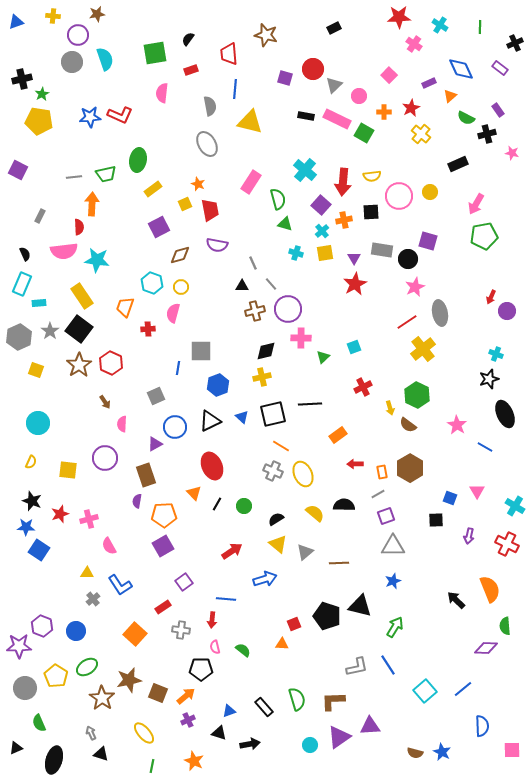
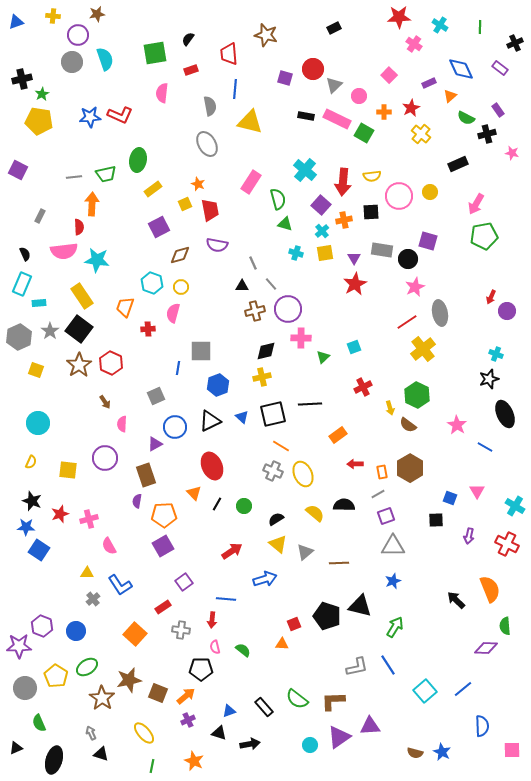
green semicircle at (297, 699): rotated 145 degrees clockwise
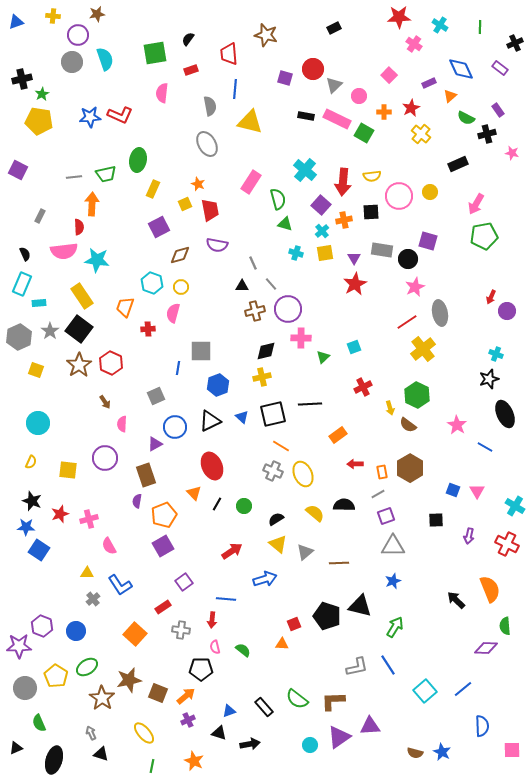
yellow rectangle at (153, 189): rotated 30 degrees counterclockwise
blue square at (450, 498): moved 3 px right, 8 px up
orange pentagon at (164, 515): rotated 20 degrees counterclockwise
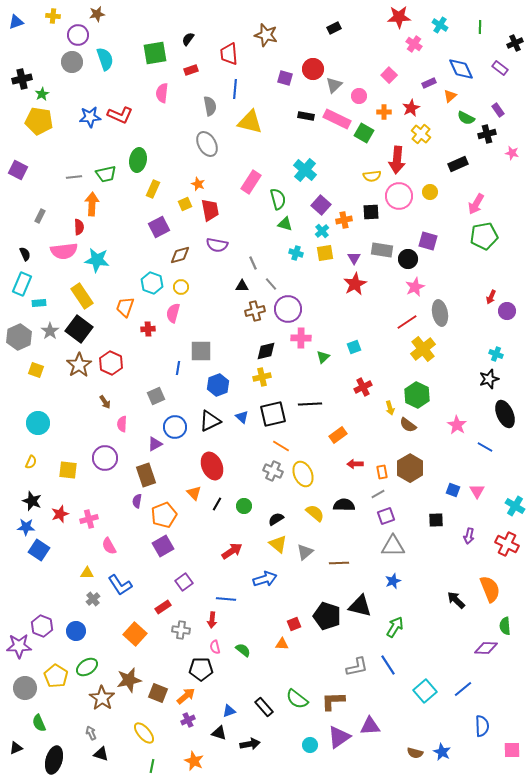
red arrow at (343, 182): moved 54 px right, 22 px up
